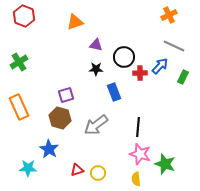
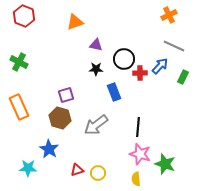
black circle: moved 2 px down
green cross: rotated 30 degrees counterclockwise
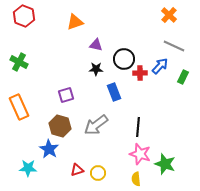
orange cross: rotated 21 degrees counterclockwise
brown hexagon: moved 8 px down
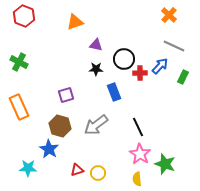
black line: rotated 30 degrees counterclockwise
pink star: rotated 15 degrees clockwise
yellow semicircle: moved 1 px right
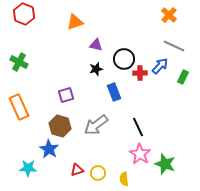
red hexagon: moved 2 px up
black star: rotated 16 degrees counterclockwise
yellow semicircle: moved 13 px left
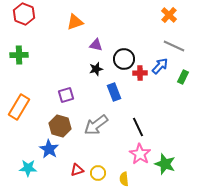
green cross: moved 7 px up; rotated 30 degrees counterclockwise
orange rectangle: rotated 55 degrees clockwise
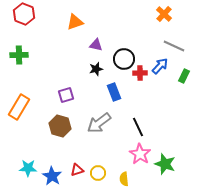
orange cross: moved 5 px left, 1 px up
green rectangle: moved 1 px right, 1 px up
gray arrow: moved 3 px right, 2 px up
blue star: moved 3 px right, 27 px down
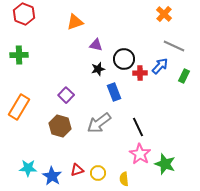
black star: moved 2 px right
purple square: rotated 28 degrees counterclockwise
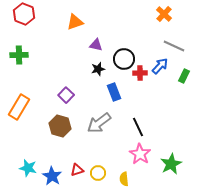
green star: moved 6 px right; rotated 25 degrees clockwise
cyan star: rotated 12 degrees clockwise
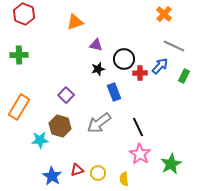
cyan star: moved 12 px right, 28 px up; rotated 18 degrees counterclockwise
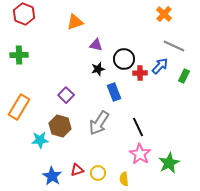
gray arrow: rotated 20 degrees counterclockwise
green star: moved 2 px left, 1 px up
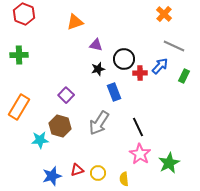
blue star: rotated 24 degrees clockwise
